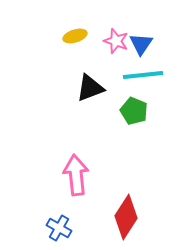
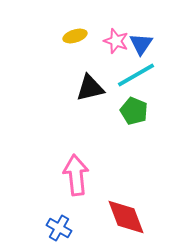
cyan line: moved 7 px left; rotated 24 degrees counterclockwise
black triangle: rotated 8 degrees clockwise
red diamond: rotated 54 degrees counterclockwise
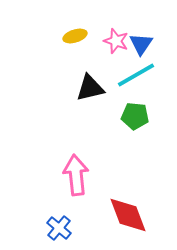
green pentagon: moved 1 px right, 5 px down; rotated 16 degrees counterclockwise
red diamond: moved 2 px right, 2 px up
blue cross: rotated 10 degrees clockwise
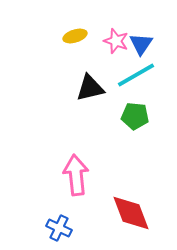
red diamond: moved 3 px right, 2 px up
blue cross: rotated 15 degrees counterclockwise
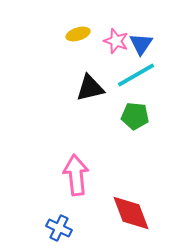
yellow ellipse: moved 3 px right, 2 px up
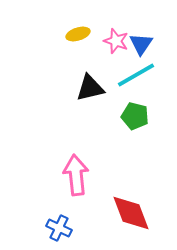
green pentagon: rotated 8 degrees clockwise
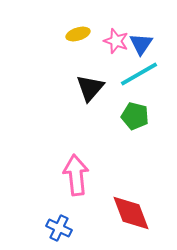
cyan line: moved 3 px right, 1 px up
black triangle: rotated 36 degrees counterclockwise
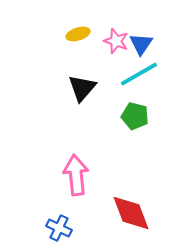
black triangle: moved 8 px left
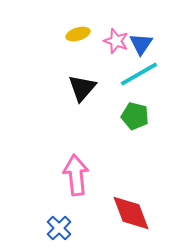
blue cross: rotated 20 degrees clockwise
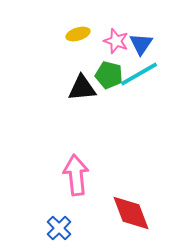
black triangle: rotated 44 degrees clockwise
green pentagon: moved 26 px left, 41 px up
